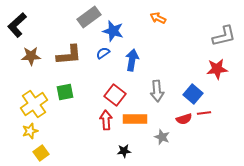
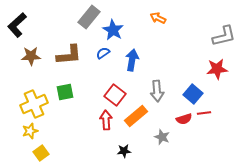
gray rectangle: rotated 15 degrees counterclockwise
blue star: moved 1 px up; rotated 15 degrees clockwise
yellow cross: rotated 12 degrees clockwise
orange rectangle: moved 1 px right, 3 px up; rotated 40 degrees counterclockwise
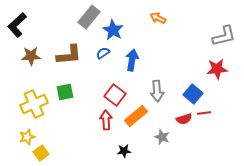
yellow star: moved 3 px left, 6 px down
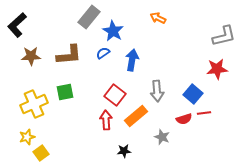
blue star: moved 1 px down
